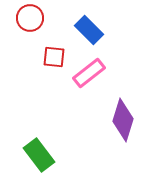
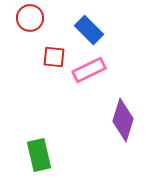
pink rectangle: moved 3 px up; rotated 12 degrees clockwise
green rectangle: rotated 24 degrees clockwise
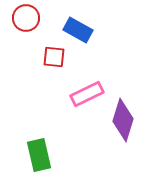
red circle: moved 4 px left
blue rectangle: moved 11 px left; rotated 16 degrees counterclockwise
pink rectangle: moved 2 px left, 24 px down
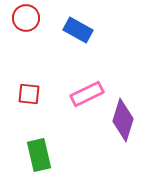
red square: moved 25 px left, 37 px down
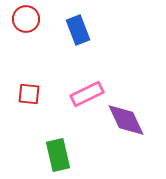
red circle: moved 1 px down
blue rectangle: rotated 40 degrees clockwise
purple diamond: moved 3 px right; rotated 42 degrees counterclockwise
green rectangle: moved 19 px right
